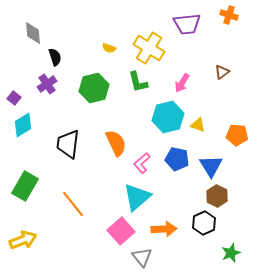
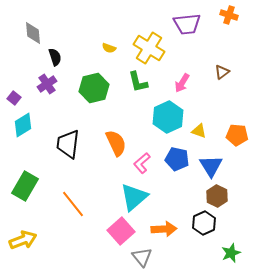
cyan hexagon: rotated 12 degrees counterclockwise
yellow triangle: moved 1 px right, 6 px down
cyan triangle: moved 3 px left
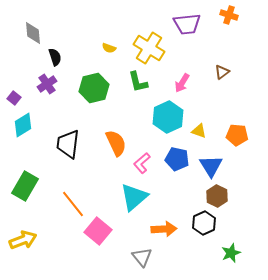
pink square: moved 23 px left; rotated 8 degrees counterclockwise
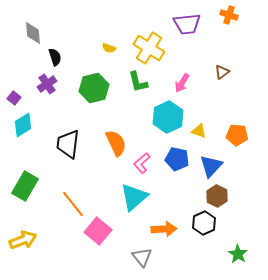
blue triangle: rotated 15 degrees clockwise
green star: moved 7 px right, 1 px down; rotated 18 degrees counterclockwise
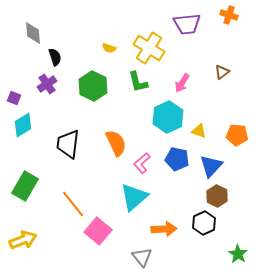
green hexagon: moved 1 px left, 2 px up; rotated 20 degrees counterclockwise
purple square: rotated 16 degrees counterclockwise
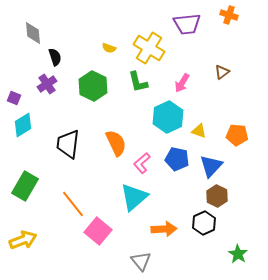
gray triangle: moved 1 px left, 4 px down
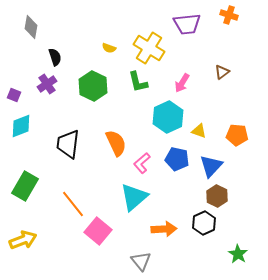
gray diamond: moved 2 px left, 6 px up; rotated 15 degrees clockwise
purple square: moved 3 px up
cyan diamond: moved 2 px left, 1 px down; rotated 10 degrees clockwise
